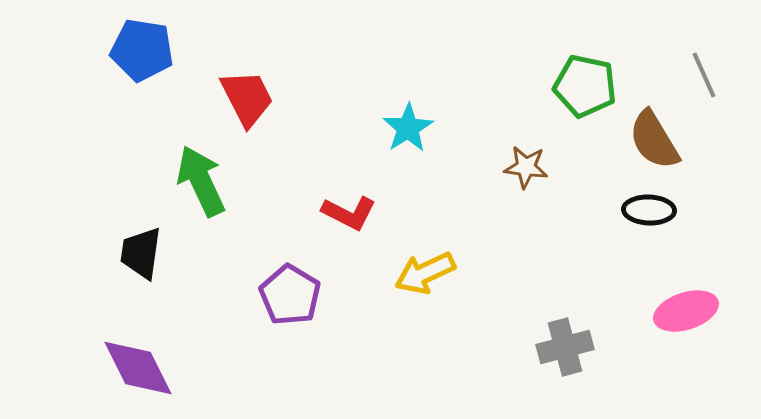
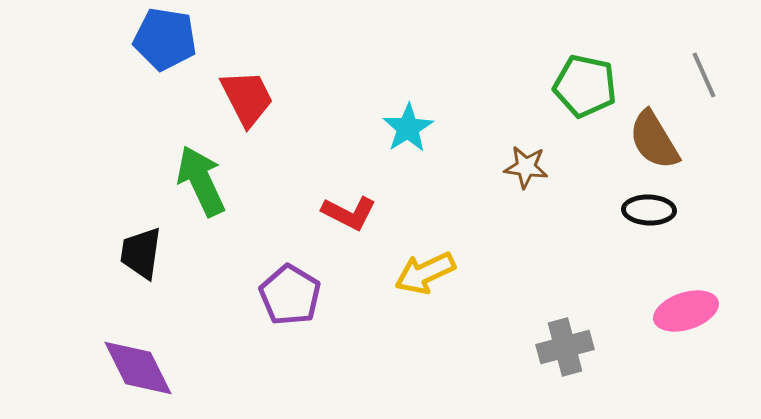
blue pentagon: moved 23 px right, 11 px up
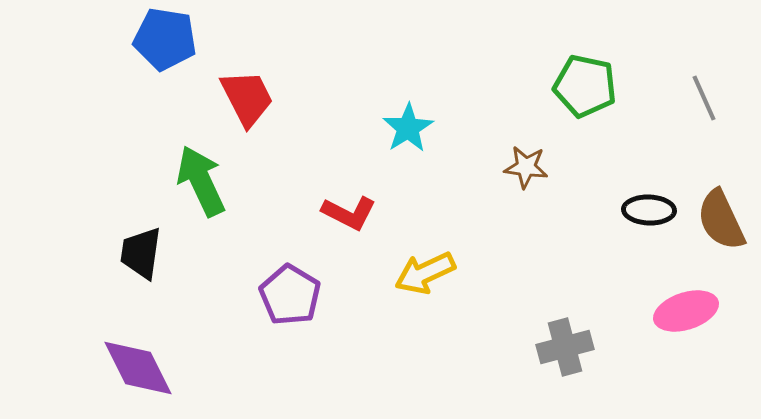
gray line: moved 23 px down
brown semicircle: moved 67 px right, 80 px down; rotated 6 degrees clockwise
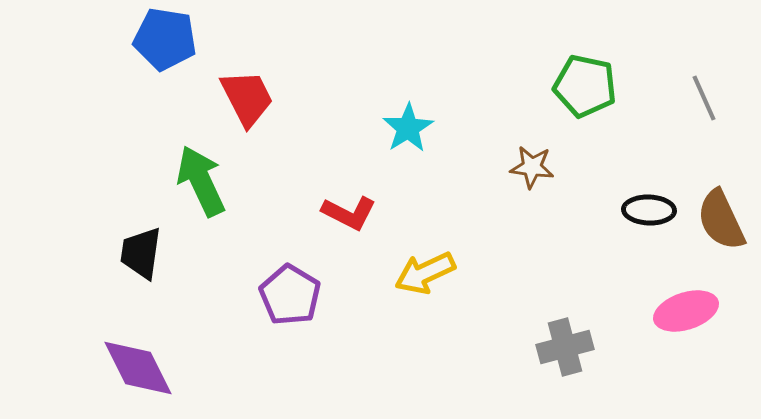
brown star: moved 6 px right
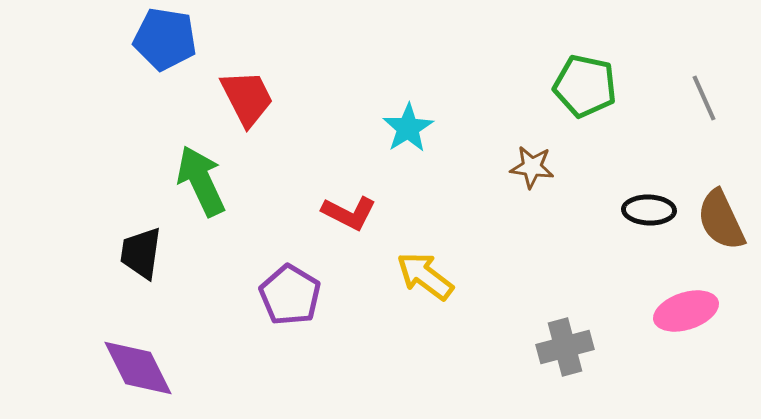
yellow arrow: moved 3 px down; rotated 62 degrees clockwise
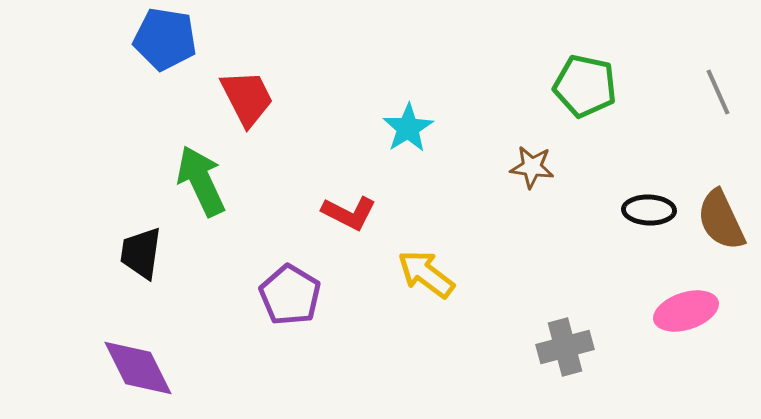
gray line: moved 14 px right, 6 px up
yellow arrow: moved 1 px right, 2 px up
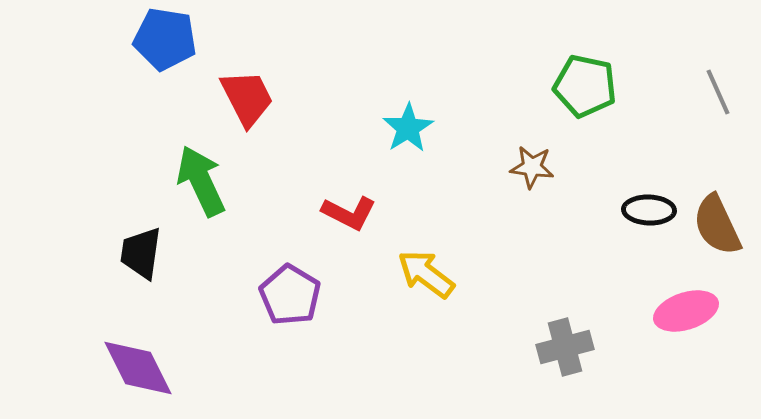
brown semicircle: moved 4 px left, 5 px down
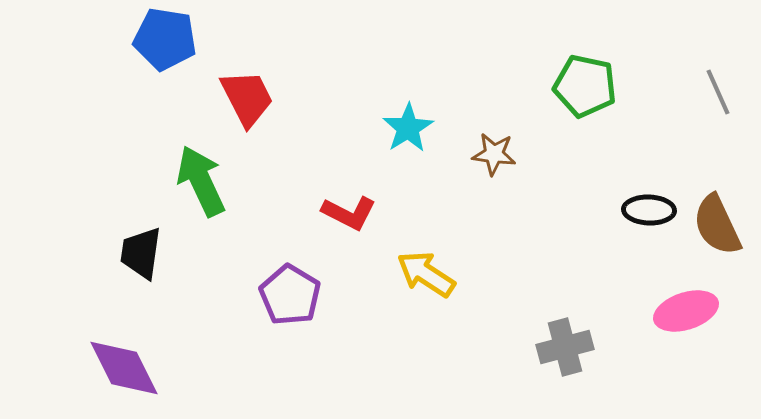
brown star: moved 38 px left, 13 px up
yellow arrow: rotated 4 degrees counterclockwise
purple diamond: moved 14 px left
